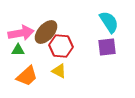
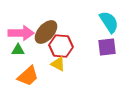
pink arrow: rotated 10 degrees clockwise
yellow triangle: moved 1 px left, 7 px up
orange trapezoid: moved 1 px right
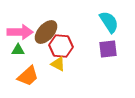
pink arrow: moved 1 px left, 1 px up
purple square: moved 1 px right, 2 px down
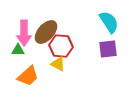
pink arrow: moved 4 px right, 1 px down; rotated 90 degrees clockwise
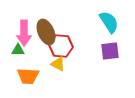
brown ellipse: rotated 65 degrees counterclockwise
purple square: moved 2 px right, 2 px down
orange trapezoid: rotated 45 degrees clockwise
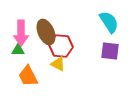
pink arrow: moved 3 px left
purple square: rotated 12 degrees clockwise
orange trapezoid: rotated 60 degrees clockwise
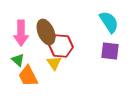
green triangle: moved 10 px down; rotated 40 degrees clockwise
yellow triangle: moved 4 px left, 1 px up; rotated 28 degrees clockwise
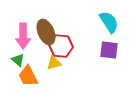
pink arrow: moved 2 px right, 3 px down
purple square: moved 1 px left, 1 px up
yellow triangle: rotated 49 degrees clockwise
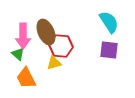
green triangle: moved 6 px up
orange trapezoid: moved 2 px left, 2 px down
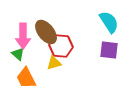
brown ellipse: rotated 15 degrees counterclockwise
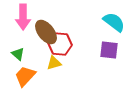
cyan semicircle: moved 5 px right; rotated 20 degrees counterclockwise
pink arrow: moved 19 px up
red hexagon: moved 1 px left, 2 px up
orange trapezoid: moved 1 px left, 2 px up; rotated 70 degrees clockwise
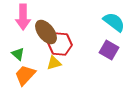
purple square: rotated 24 degrees clockwise
orange trapezoid: moved 1 px up
